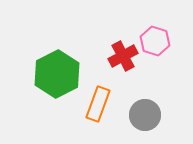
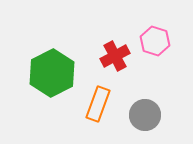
red cross: moved 8 px left
green hexagon: moved 5 px left, 1 px up
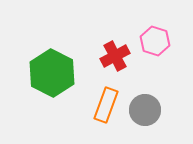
green hexagon: rotated 6 degrees counterclockwise
orange rectangle: moved 8 px right, 1 px down
gray circle: moved 5 px up
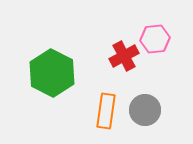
pink hexagon: moved 2 px up; rotated 24 degrees counterclockwise
red cross: moved 9 px right
orange rectangle: moved 6 px down; rotated 12 degrees counterclockwise
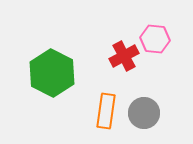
pink hexagon: rotated 12 degrees clockwise
gray circle: moved 1 px left, 3 px down
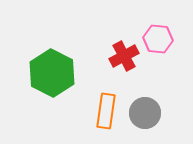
pink hexagon: moved 3 px right
gray circle: moved 1 px right
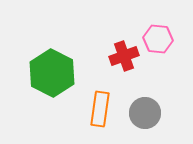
red cross: rotated 8 degrees clockwise
orange rectangle: moved 6 px left, 2 px up
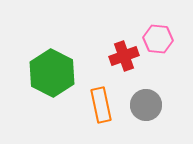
orange rectangle: moved 1 px right, 4 px up; rotated 20 degrees counterclockwise
gray circle: moved 1 px right, 8 px up
